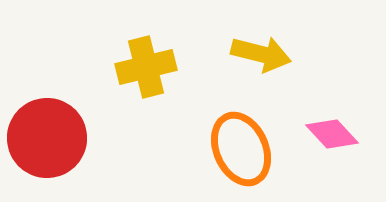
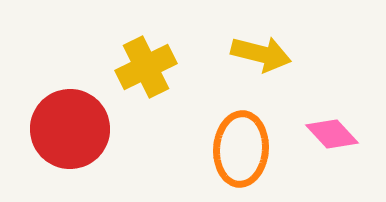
yellow cross: rotated 12 degrees counterclockwise
red circle: moved 23 px right, 9 px up
orange ellipse: rotated 28 degrees clockwise
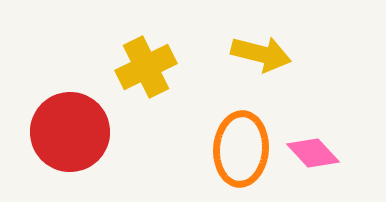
red circle: moved 3 px down
pink diamond: moved 19 px left, 19 px down
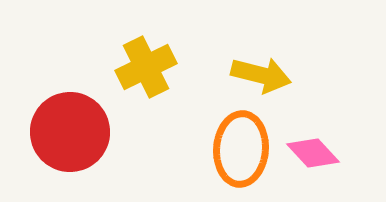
yellow arrow: moved 21 px down
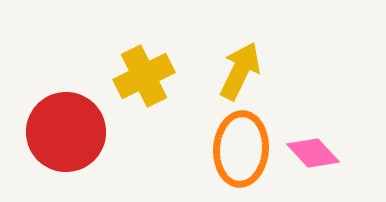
yellow cross: moved 2 px left, 9 px down
yellow arrow: moved 21 px left, 4 px up; rotated 78 degrees counterclockwise
red circle: moved 4 px left
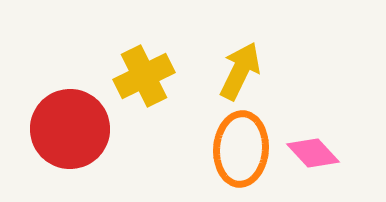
red circle: moved 4 px right, 3 px up
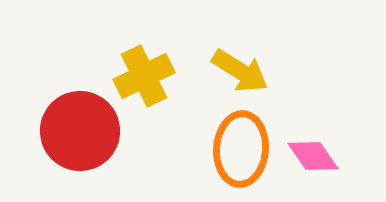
yellow arrow: rotated 96 degrees clockwise
red circle: moved 10 px right, 2 px down
pink diamond: moved 3 px down; rotated 8 degrees clockwise
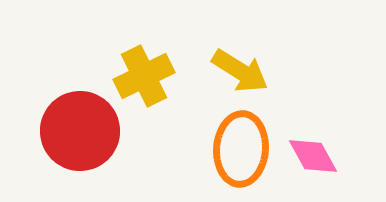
pink diamond: rotated 6 degrees clockwise
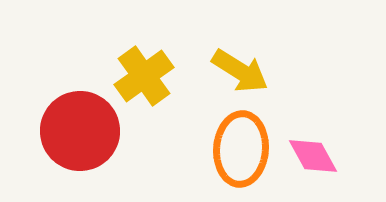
yellow cross: rotated 10 degrees counterclockwise
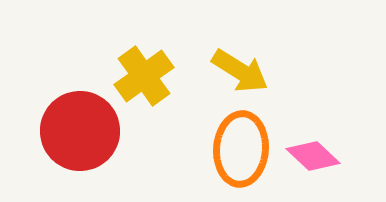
pink diamond: rotated 18 degrees counterclockwise
